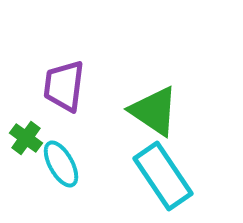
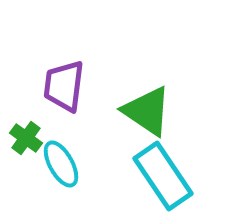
green triangle: moved 7 px left
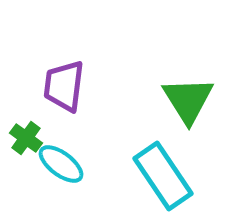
green triangle: moved 41 px right, 11 px up; rotated 24 degrees clockwise
cyan ellipse: rotated 24 degrees counterclockwise
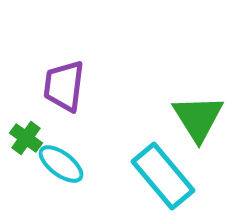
green triangle: moved 10 px right, 18 px down
cyan rectangle: rotated 6 degrees counterclockwise
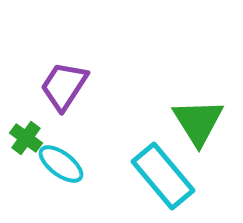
purple trapezoid: rotated 26 degrees clockwise
green triangle: moved 4 px down
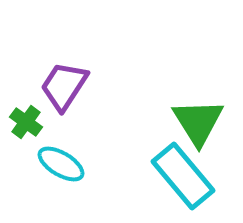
green cross: moved 16 px up
cyan ellipse: rotated 6 degrees counterclockwise
cyan rectangle: moved 20 px right
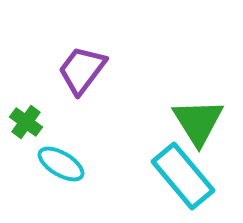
purple trapezoid: moved 18 px right, 16 px up; rotated 4 degrees clockwise
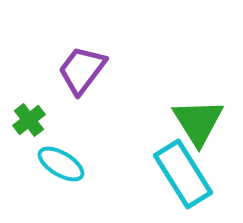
green cross: moved 3 px right, 2 px up; rotated 16 degrees clockwise
cyan rectangle: moved 2 px up; rotated 8 degrees clockwise
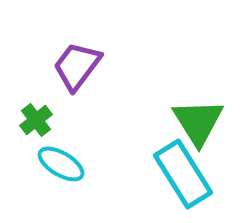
purple trapezoid: moved 5 px left, 4 px up
green cross: moved 7 px right
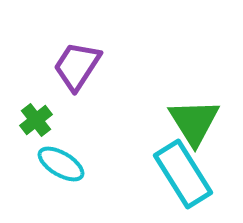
purple trapezoid: rotated 4 degrees counterclockwise
green triangle: moved 4 px left
